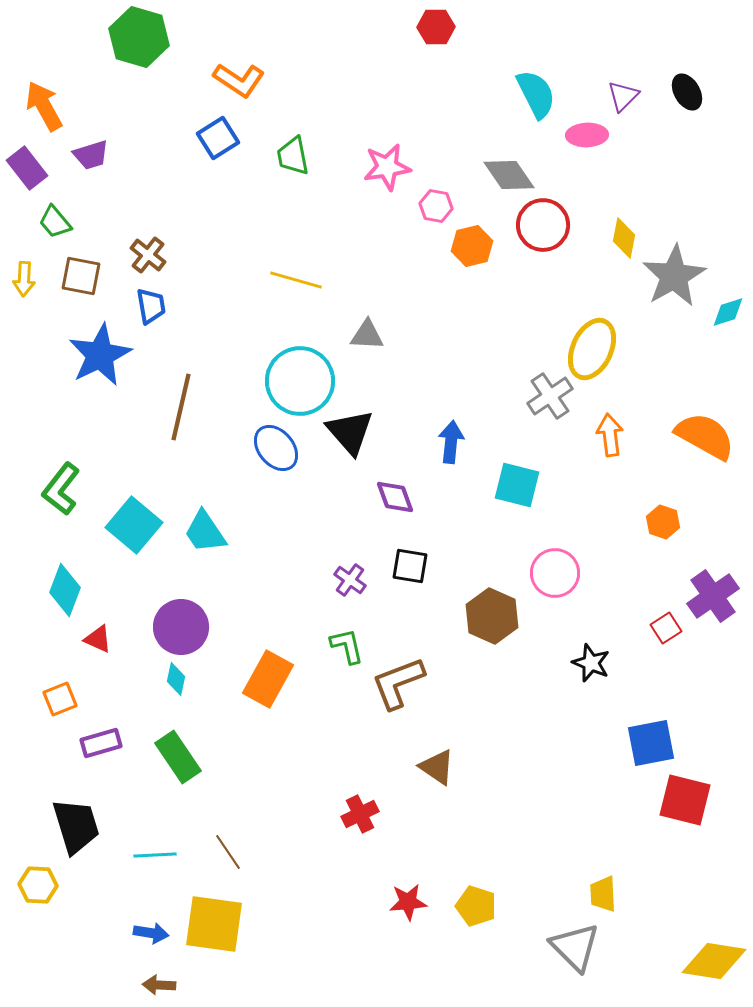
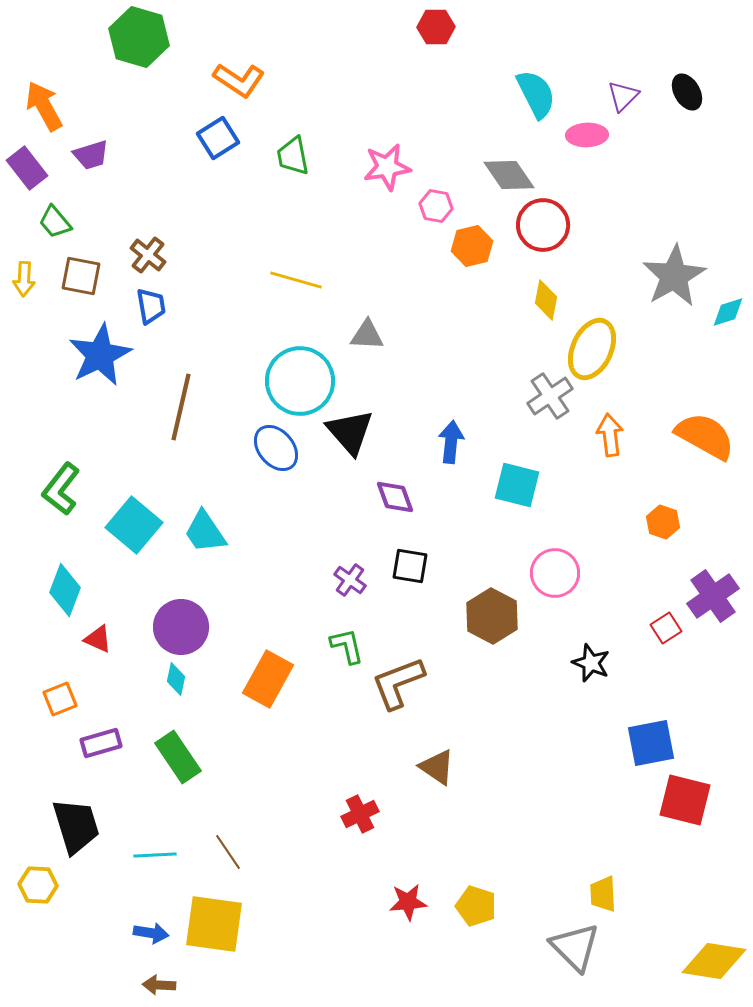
yellow diamond at (624, 238): moved 78 px left, 62 px down
brown hexagon at (492, 616): rotated 4 degrees clockwise
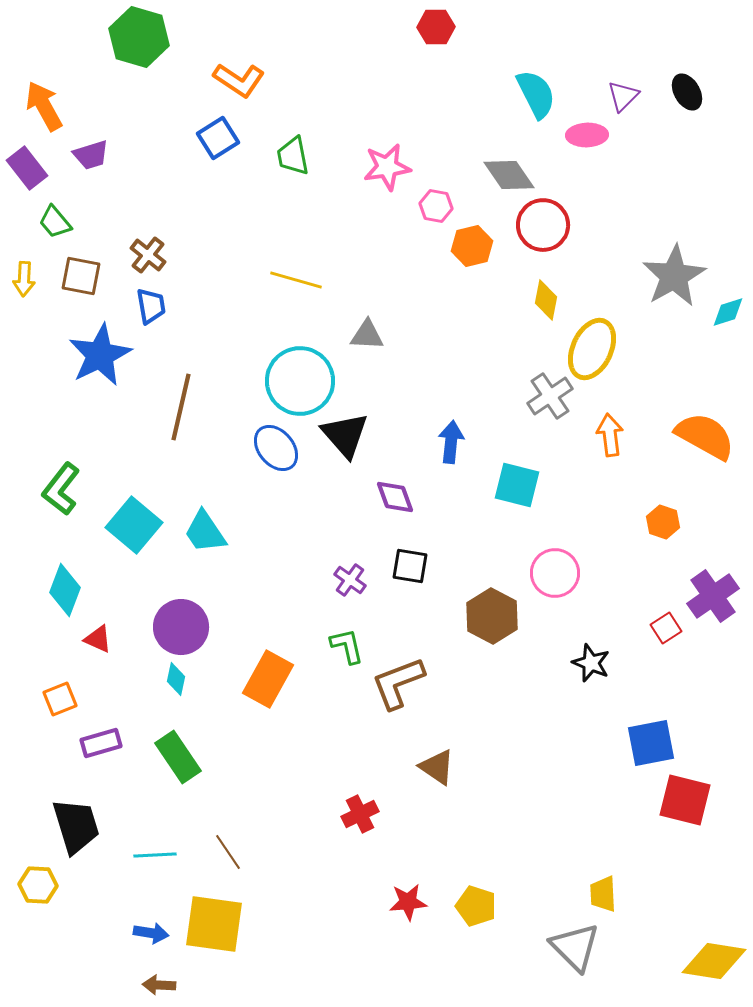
black triangle at (350, 432): moved 5 px left, 3 px down
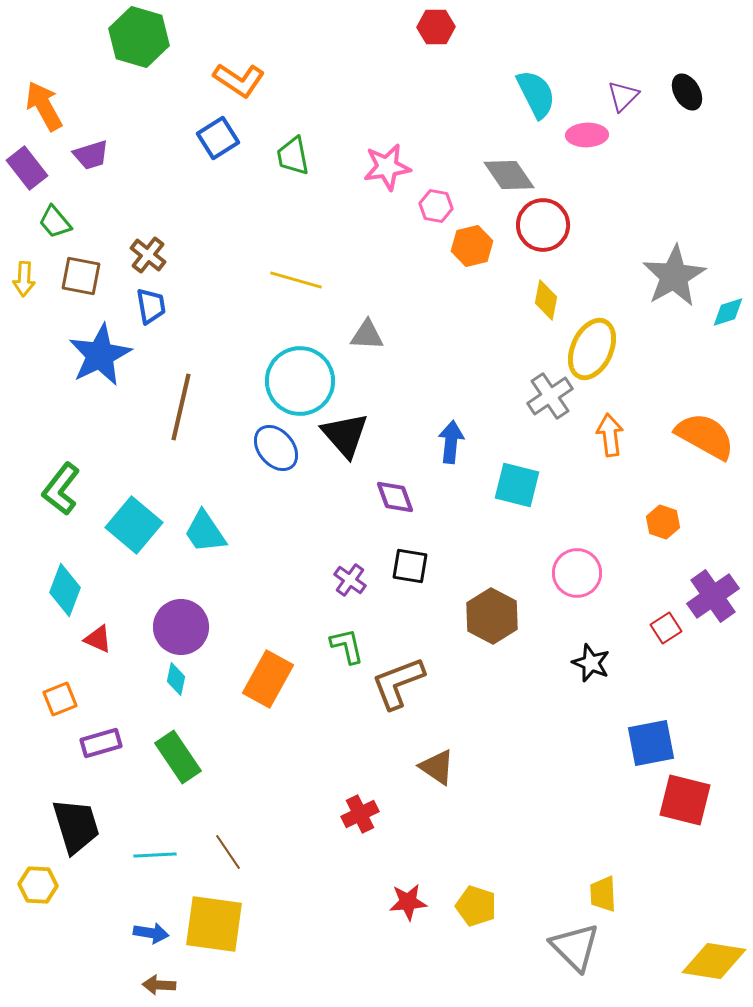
pink circle at (555, 573): moved 22 px right
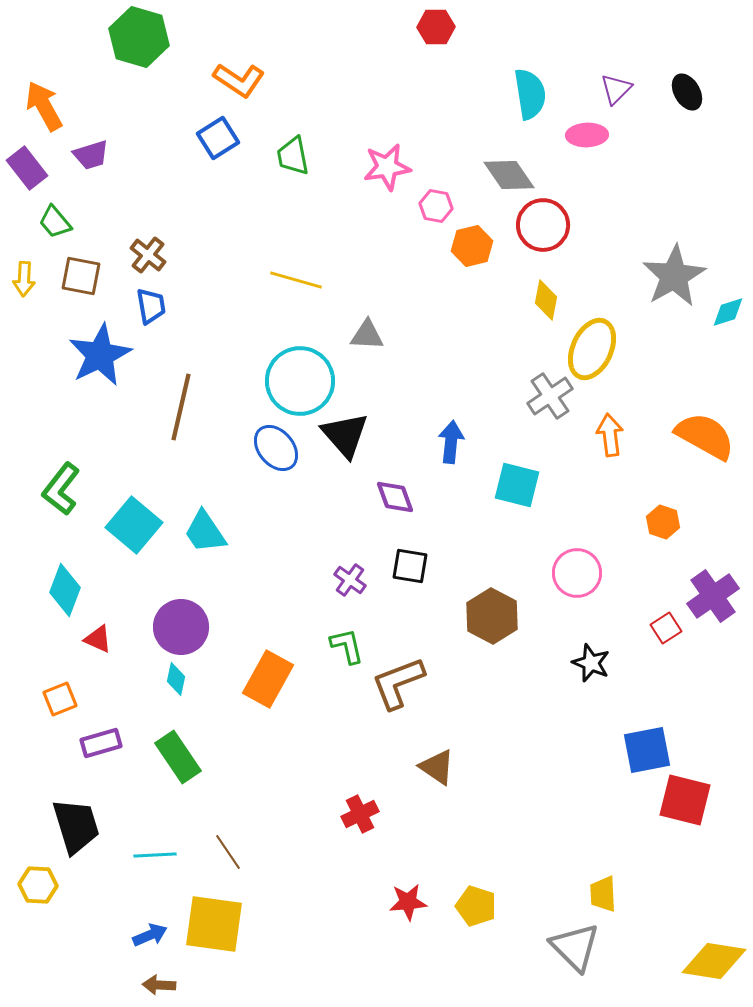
cyan semicircle at (536, 94): moved 6 px left; rotated 18 degrees clockwise
purple triangle at (623, 96): moved 7 px left, 7 px up
blue square at (651, 743): moved 4 px left, 7 px down
blue arrow at (151, 933): moved 1 px left, 2 px down; rotated 32 degrees counterclockwise
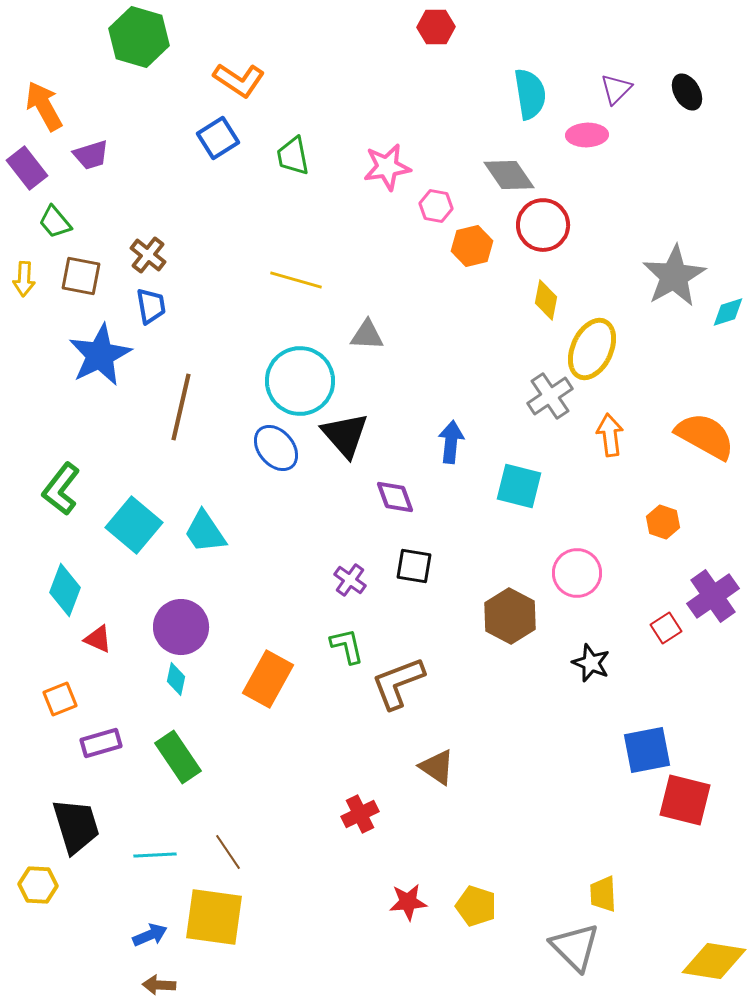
cyan square at (517, 485): moved 2 px right, 1 px down
black square at (410, 566): moved 4 px right
brown hexagon at (492, 616): moved 18 px right
yellow square at (214, 924): moved 7 px up
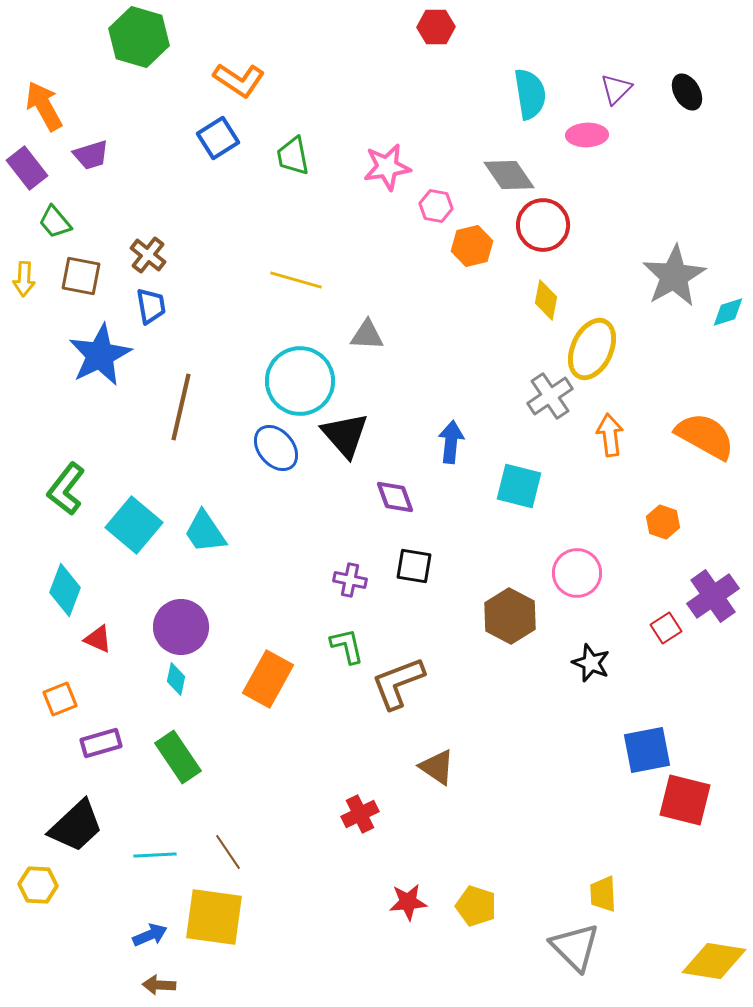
green L-shape at (61, 489): moved 5 px right
purple cross at (350, 580): rotated 24 degrees counterclockwise
black trapezoid at (76, 826): rotated 64 degrees clockwise
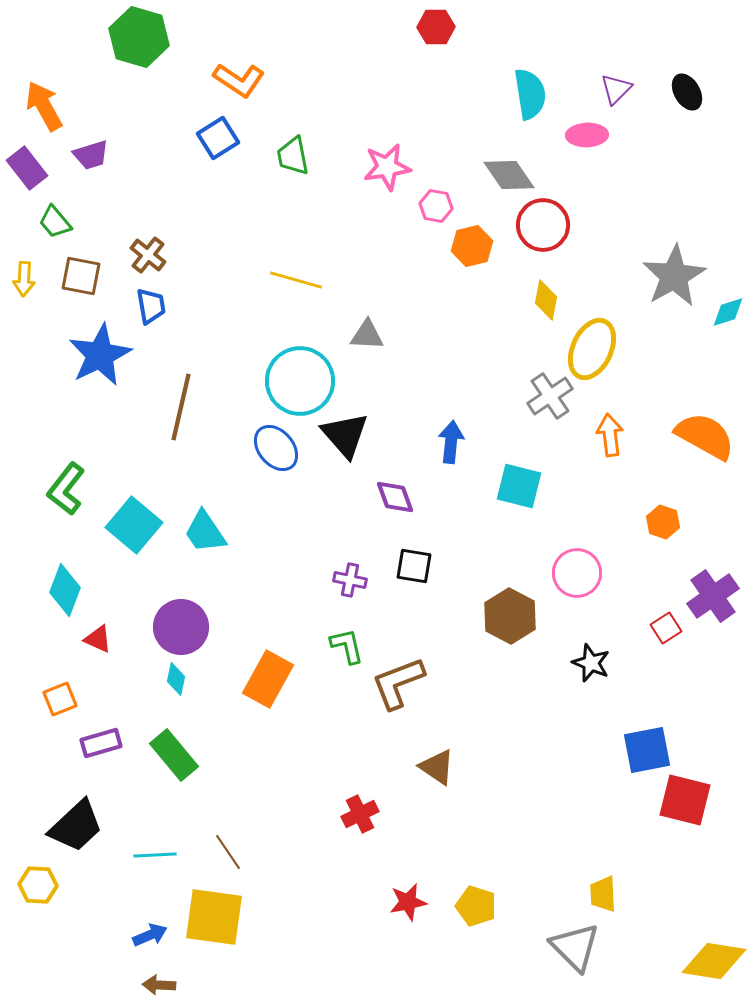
green rectangle at (178, 757): moved 4 px left, 2 px up; rotated 6 degrees counterclockwise
red star at (408, 902): rotated 6 degrees counterclockwise
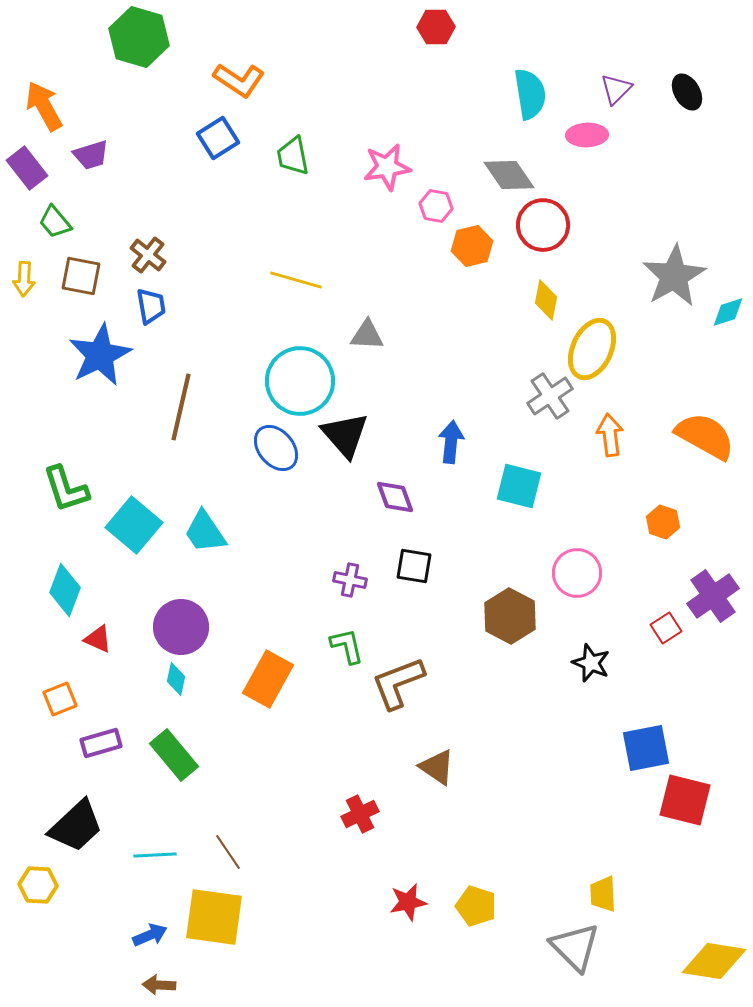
green L-shape at (66, 489): rotated 56 degrees counterclockwise
blue square at (647, 750): moved 1 px left, 2 px up
